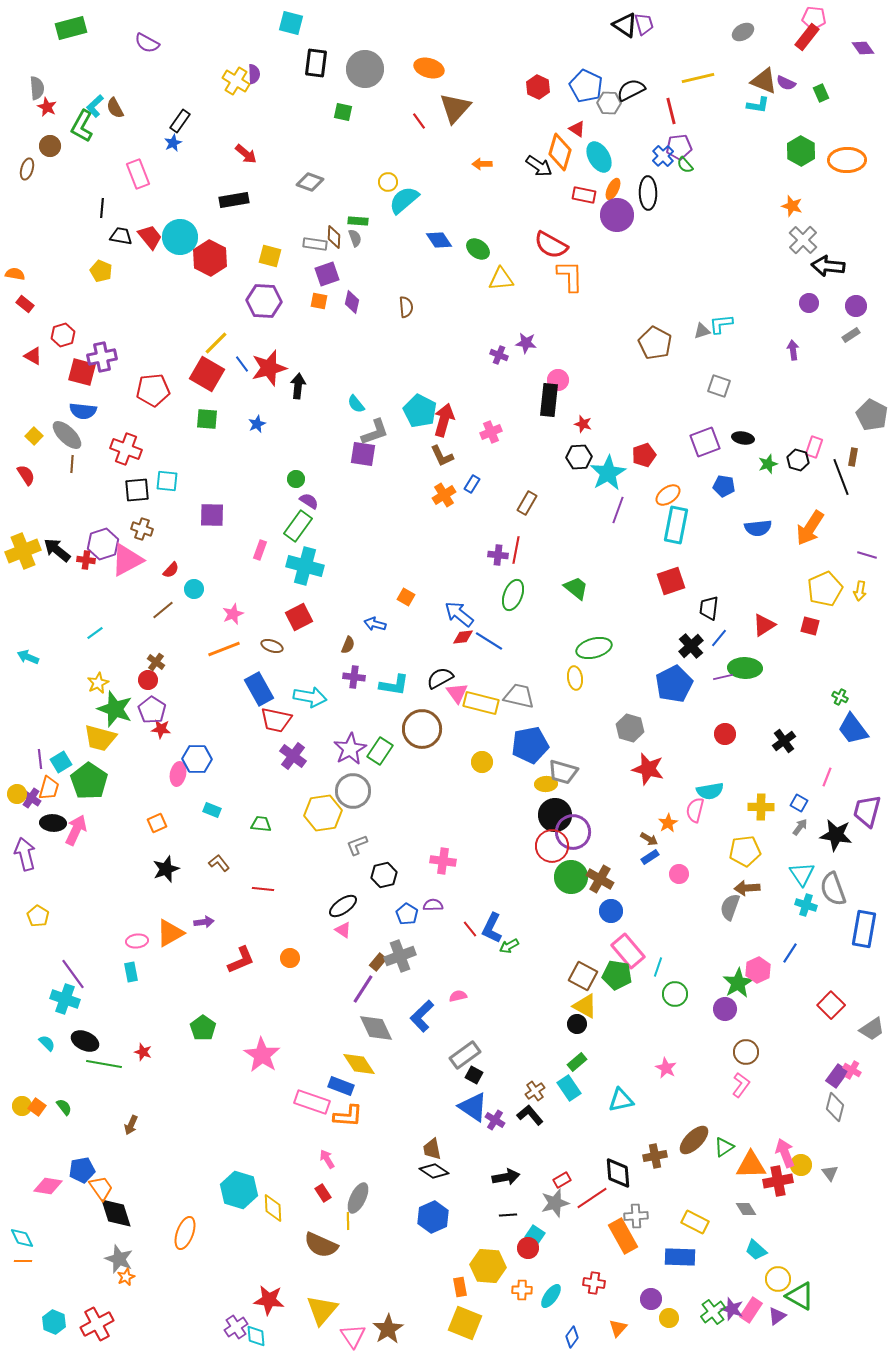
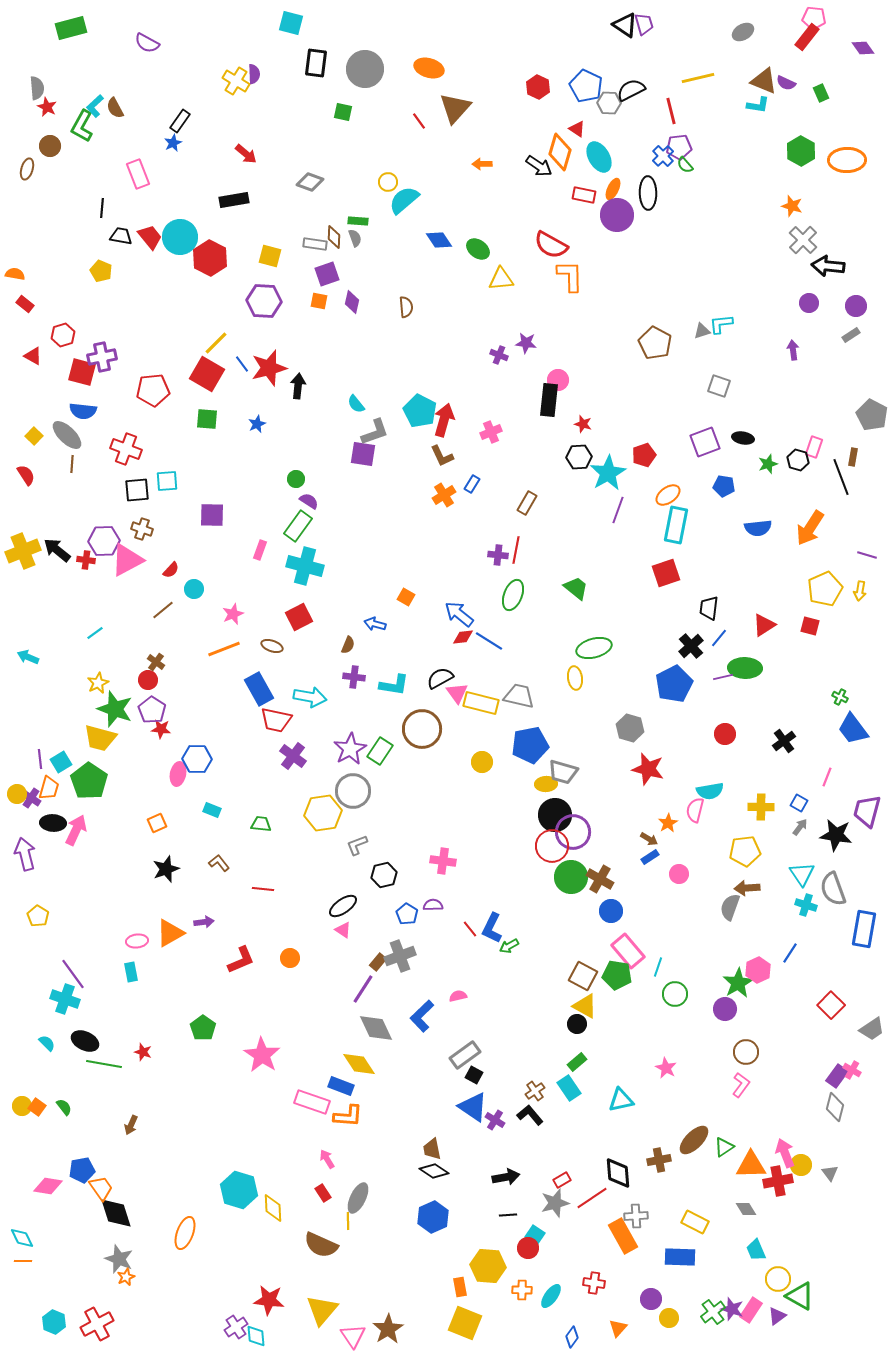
cyan square at (167, 481): rotated 10 degrees counterclockwise
purple hexagon at (103, 544): moved 1 px right, 3 px up; rotated 16 degrees clockwise
red square at (671, 581): moved 5 px left, 8 px up
brown cross at (655, 1156): moved 4 px right, 4 px down
cyan trapezoid at (756, 1250): rotated 25 degrees clockwise
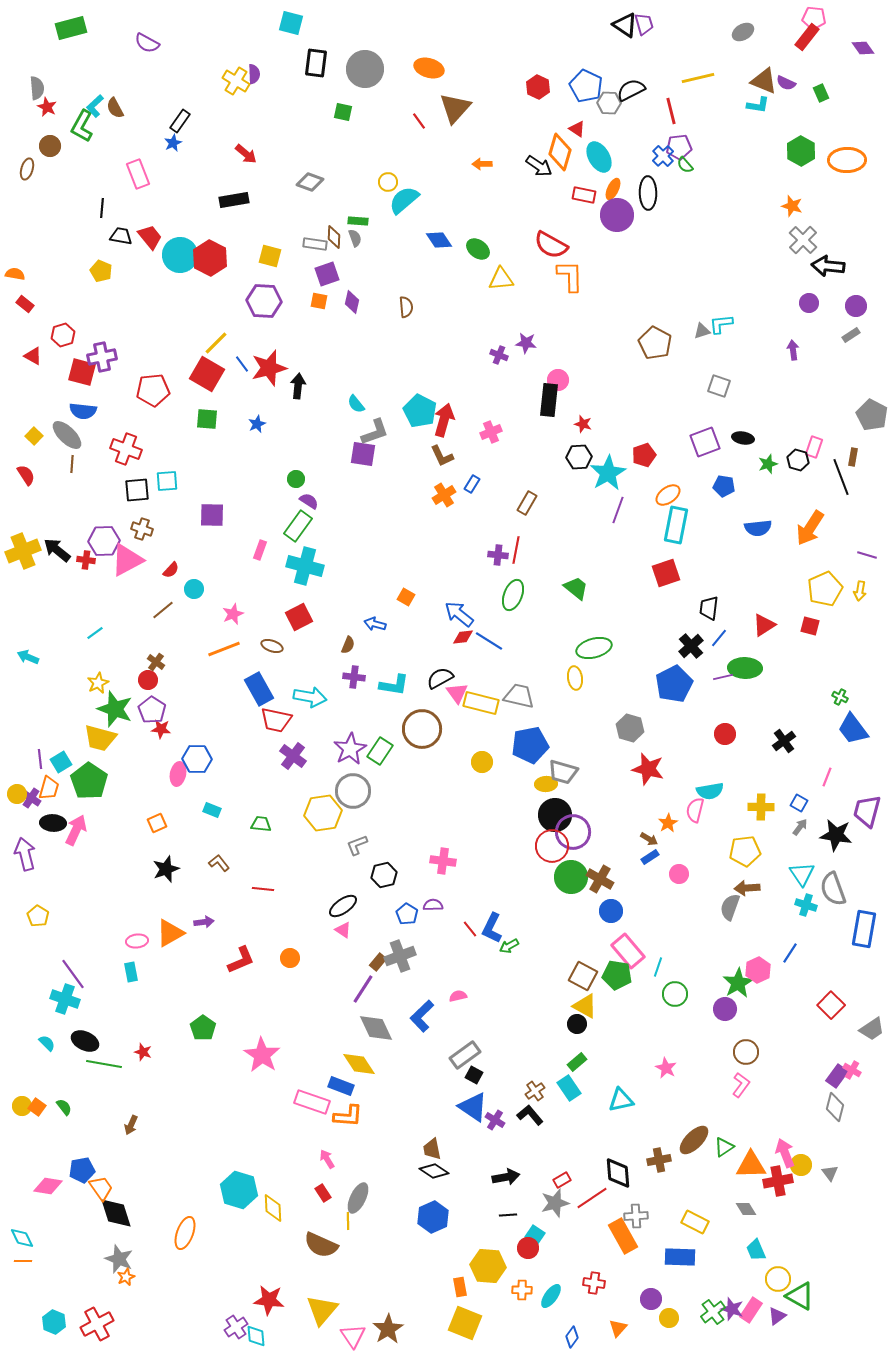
cyan circle at (180, 237): moved 18 px down
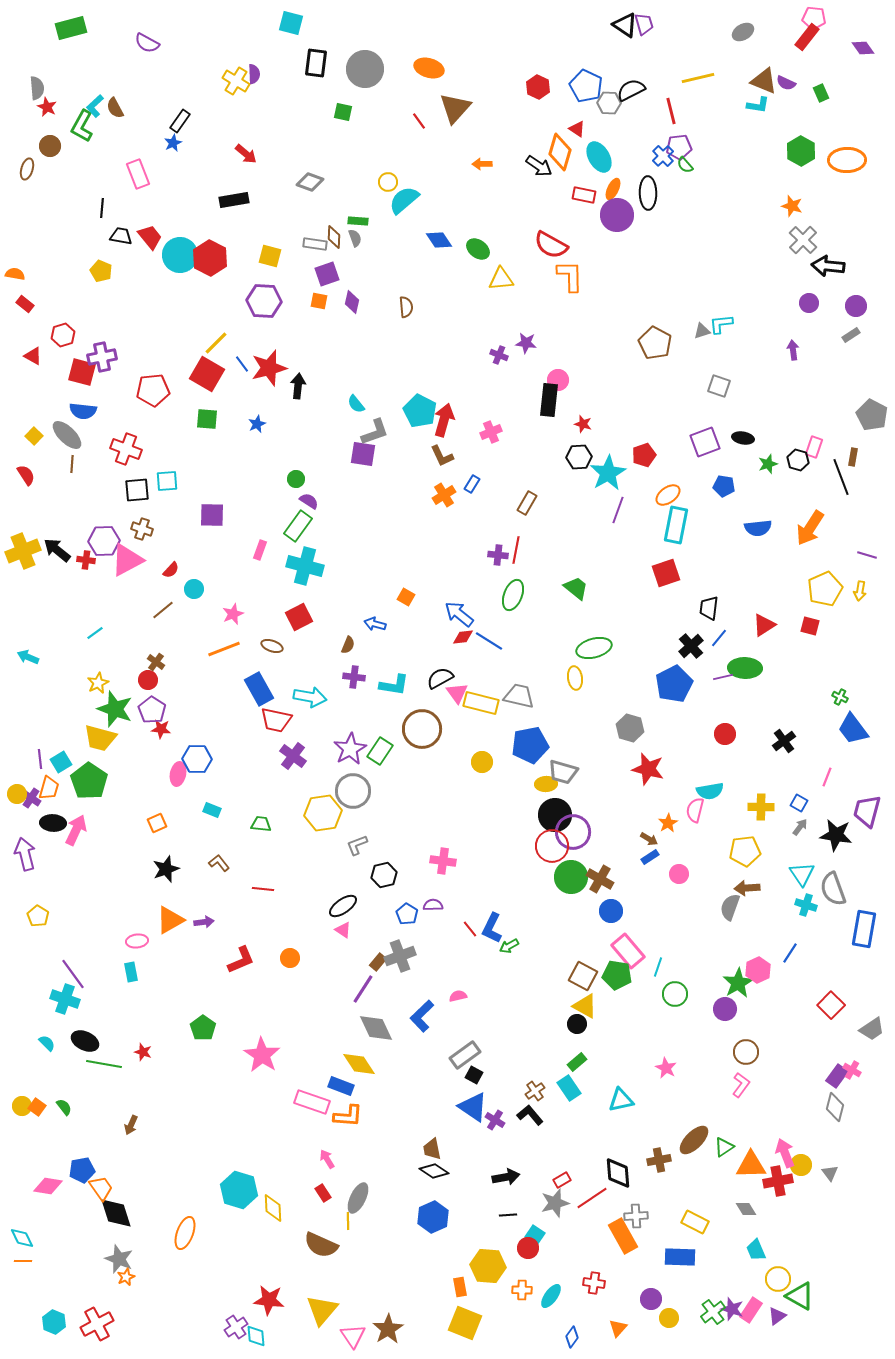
orange triangle at (170, 933): moved 13 px up
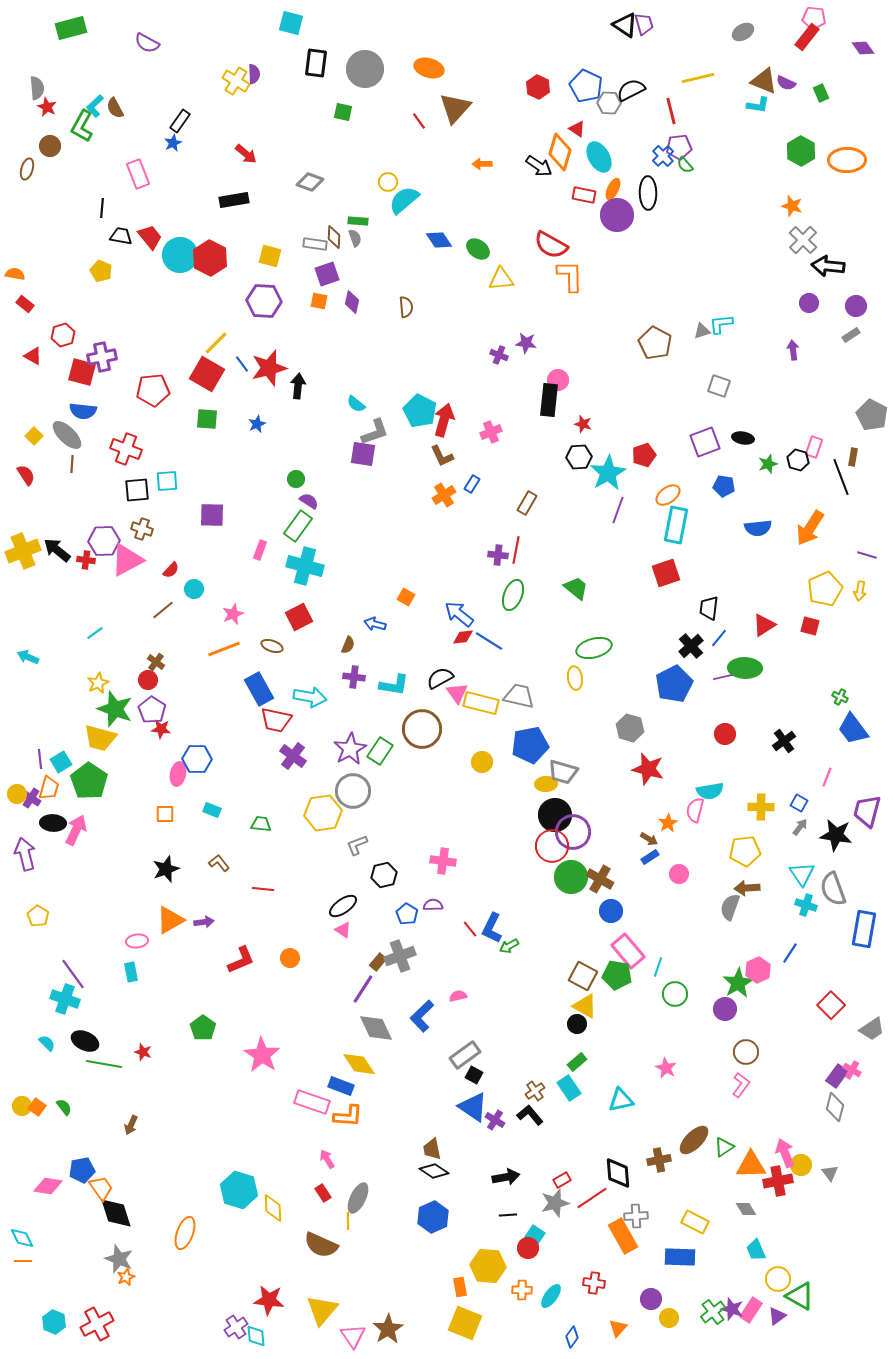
cyan semicircle at (356, 404): rotated 12 degrees counterclockwise
orange square at (157, 823): moved 8 px right, 9 px up; rotated 24 degrees clockwise
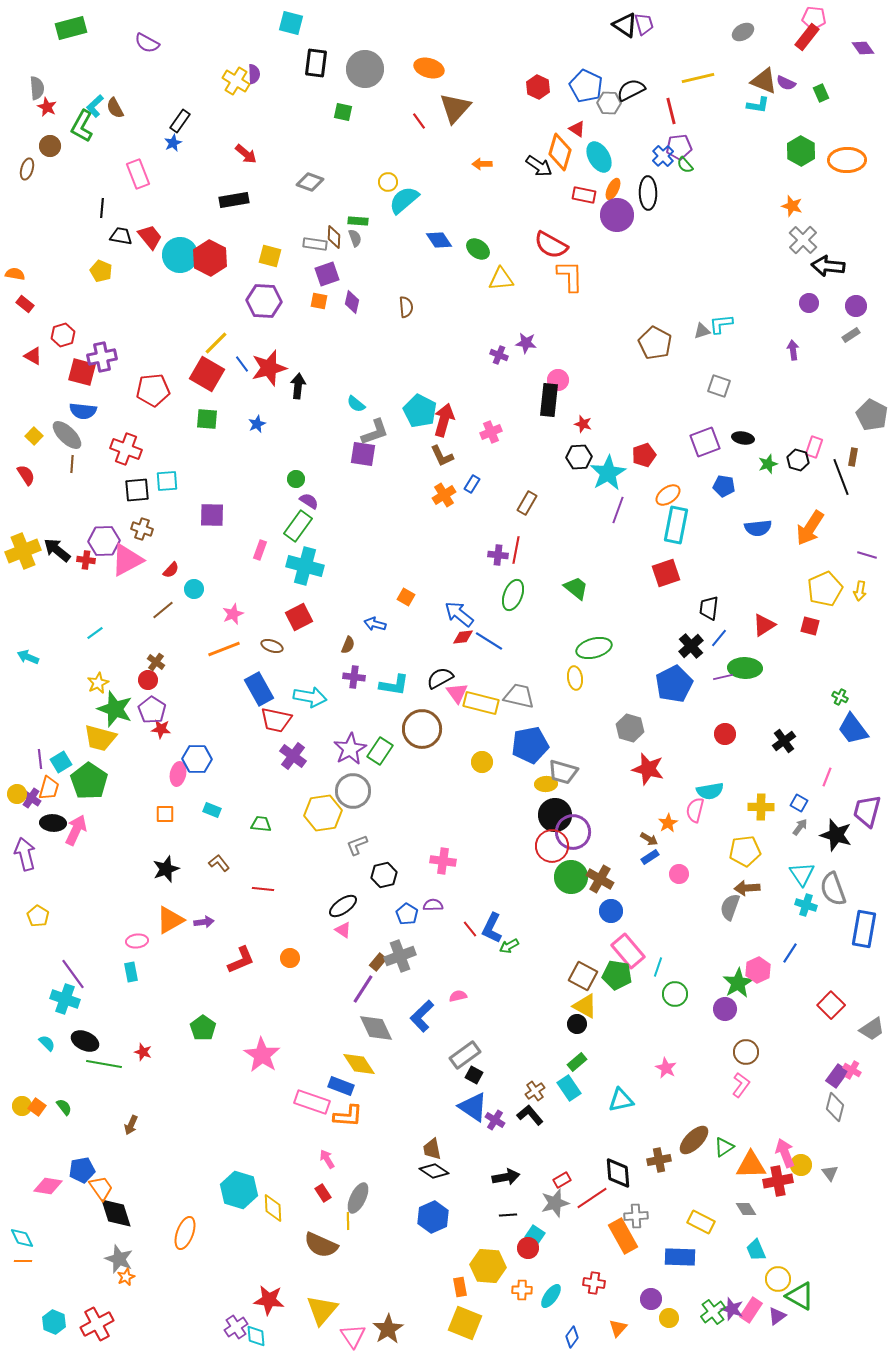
black star at (836, 835): rotated 8 degrees clockwise
yellow rectangle at (695, 1222): moved 6 px right
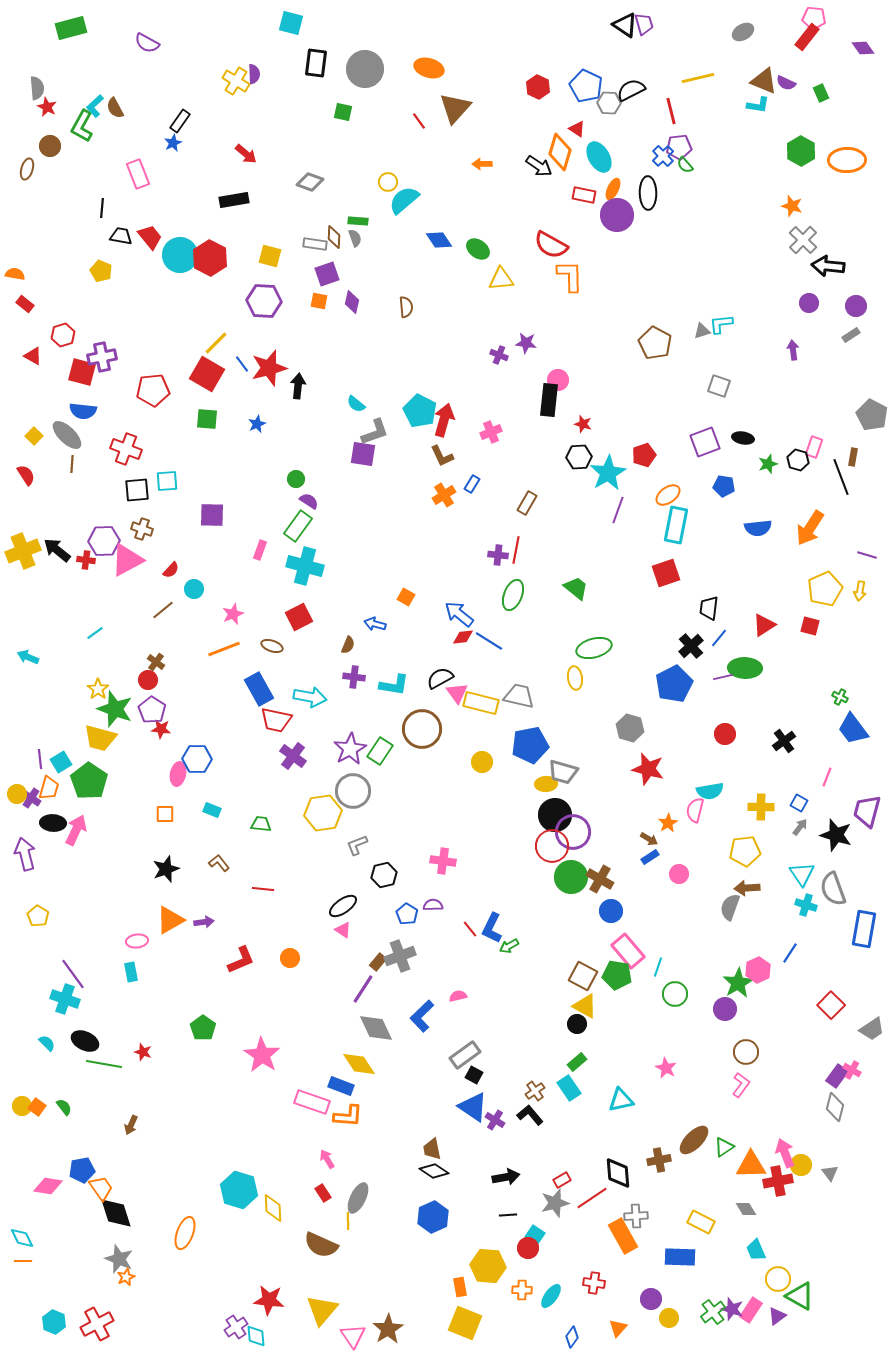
yellow star at (98, 683): moved 6 px down; rotated 10 degrees counterclockwise
